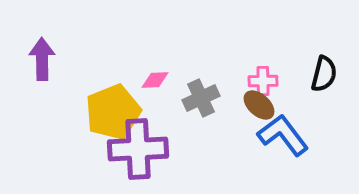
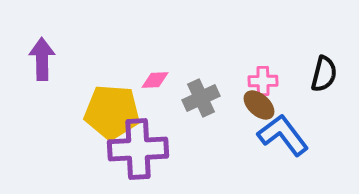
yellow pentagon: moved 1 px left; rotated 26 degrees clockwise
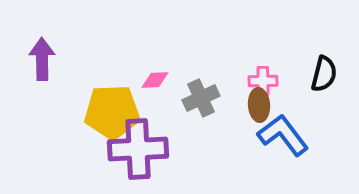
brown ellipse: rotated 44 degrees clockwise
yellow pentagon: rotated 6 degrees counterclockwise
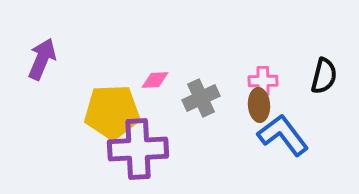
purple arrow: rotated 24 degrees clockwise
black semicircle: moved 2 px down
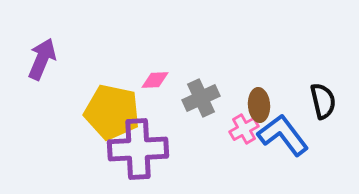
black semicircle: moved 1 px left, 25 px down; rotated 27 degrees counterclockwise
pink cross: moved 19 px left, 48 px down; rotated 28 degrees counterclockwise
yellow pentagon: rotated 14 degrees clockwise
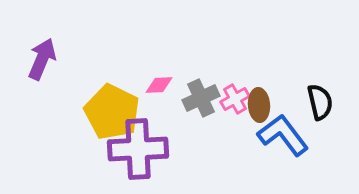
pink diamond: moved 4 px right, 5 px down
black semicircle: moved 3 px left, 1 px down
yellow pentagon: rotated 14 degrees clockwise
pink cross: moved 9 px left, 30 px up
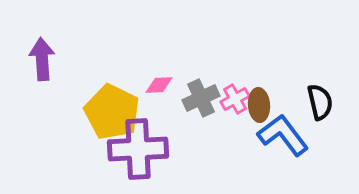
purple arrow: rotated 27 degrees counterclockwise
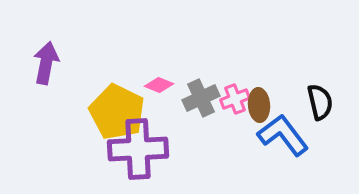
purple arrow: moved 4 px right, 4 px down; rotated 15 degrees clockwise
pink diamond: rotated 24 degrees clockwise
pink cross: rotated 8 degrees clockwise
yellow pentagon: moved 5 px right
